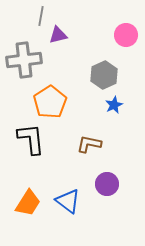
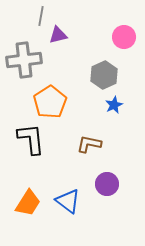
pink circle: moved 2 px left, 2 px down
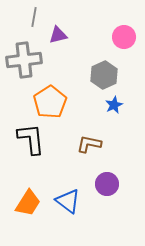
gray line: moved 7 px left, 1 px down
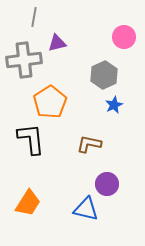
purple triangle: moved 1 px left, 8 px down
blue triangle: moved 18 px right, 8 px down; rotated 24 degrees counterclockwise
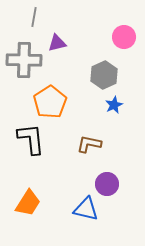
gray cross: rotated 8 degrees clockwise
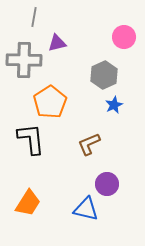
brown L-shape: rotated 35 degrees counterclockwise
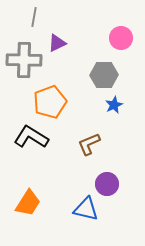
pink circle: moved 3 px left, 1 px down
purple triangle: rotated 12 degrees counterclockwise
gray hexagon: rotated 24 degrees clockwise
orange pentagon: rotated 12 degrees clockwise
black L-shape: moved 2 px up; rotated 52 degrees counterclockwise
